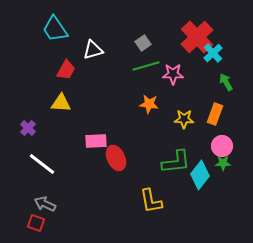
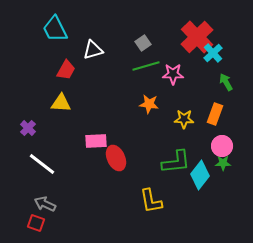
cyan trapezoid: rotated 8 degrees clockwise
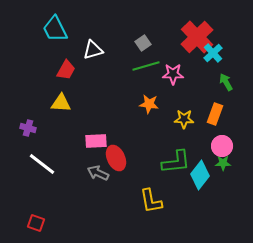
purple cross: rotated 28 degrees counterclockwise
gray arrow: moved 53 px right, 31 px up
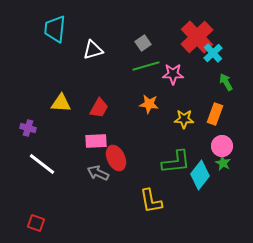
cyan trapezoid: rotated 32 degrees clockwise
red trapezoid: moved 33 px right, 38 px down
green star: rotated 28 degrees clockwise
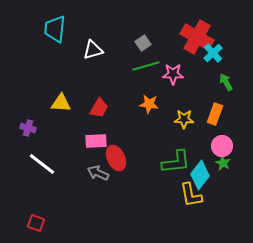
red cross: rotated 16 degrees counterclockwise
yellow L-shape: moved 40 px right, 6 px up
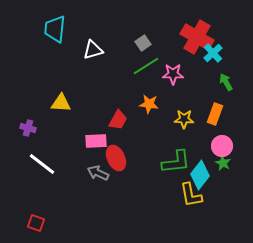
green line: rotated 16 degrees counterclockwise
red trapezoid: moved 19 px right, 12 px down
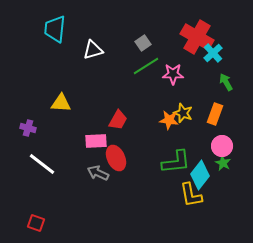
orange star: moved 20 px right, 16 px down
yellow star: moved 1 px left, 6 px up; rotated 18 degrees clockwise
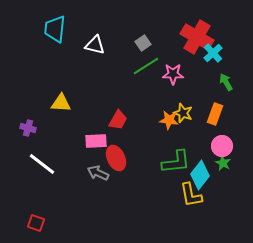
white triangle: moved 2 px right, 5 px up; rotated 30 degrees clockwise
